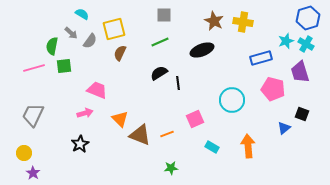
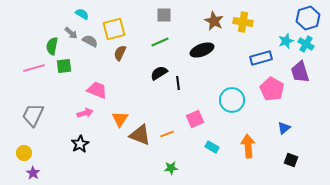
gray semicircle: rotated 98 degrees counterclockwise
pink pentagon: moved 1 px left; rotated 15 degrees clockwise
black square: moved 11 px left, 46 px down
orange triangle: rotated 18 degrees clockwise
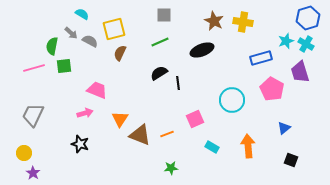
black star: rotated 24 degrees counterclockwise
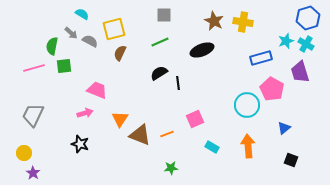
cyan circle: moved 15 px right, 5 px down
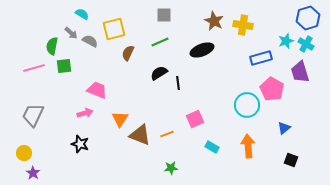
yellow cross: moved 3 px down
brown semicircle: moved 8 px right
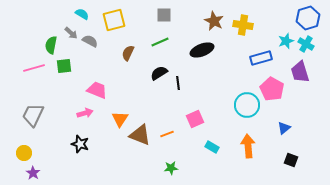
yellow square: moved 9 px up
green semicircle: moved 1 px left, 1 px up
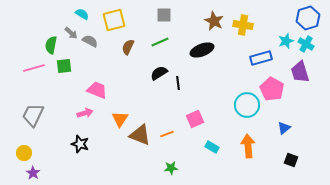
brown semicircle: moved 6 px up
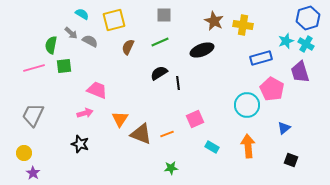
brown triangle: moved 1 px right, 1 px up
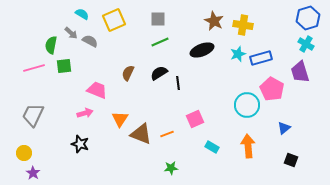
gray square: moved 6 px left, 4 px down
yellow square: rotated 10 degrees counterclockwise
cyan star: moved 48 px left, 13 px down
brown semicircle: moved 26 px down
